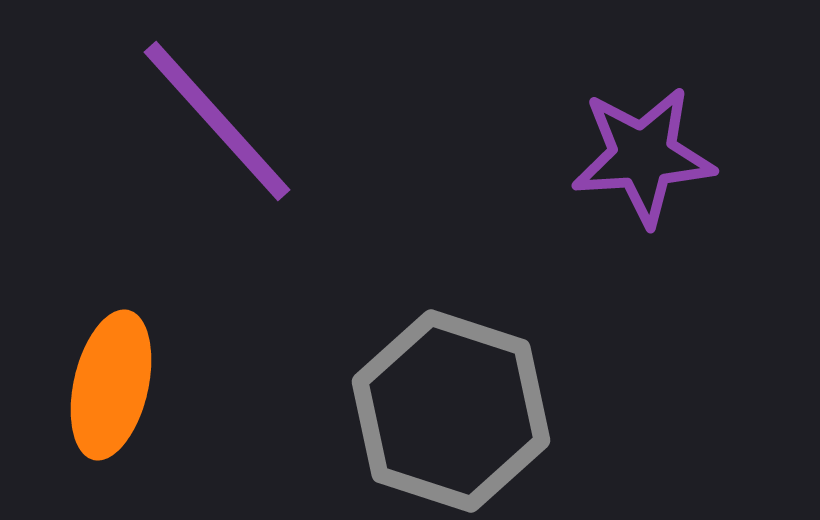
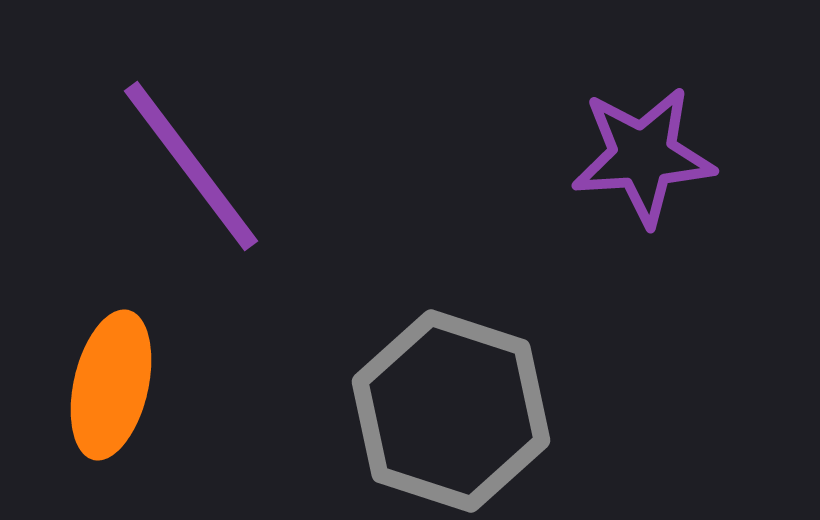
purple line: moved 26 px left, 45 px down; rotated 5 degrees clockwise
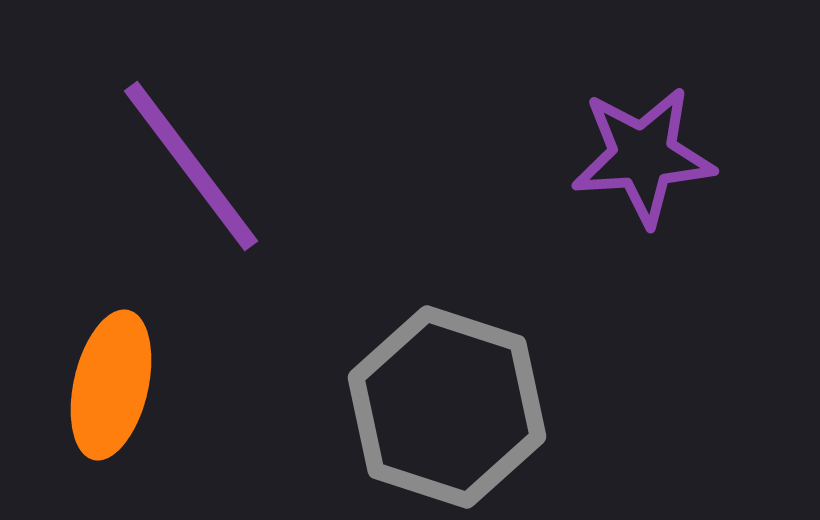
gray hexagon: moved 4 px left, 4 px up
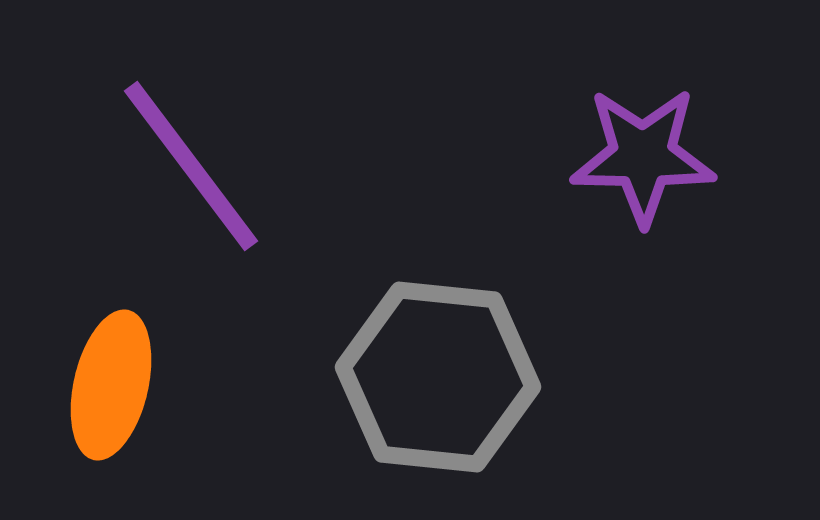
purple star: rotated 5 degrees clockwise
gray hexagon: moved 9 px left, 30 px up; rotated 12 degrees counterclockwise
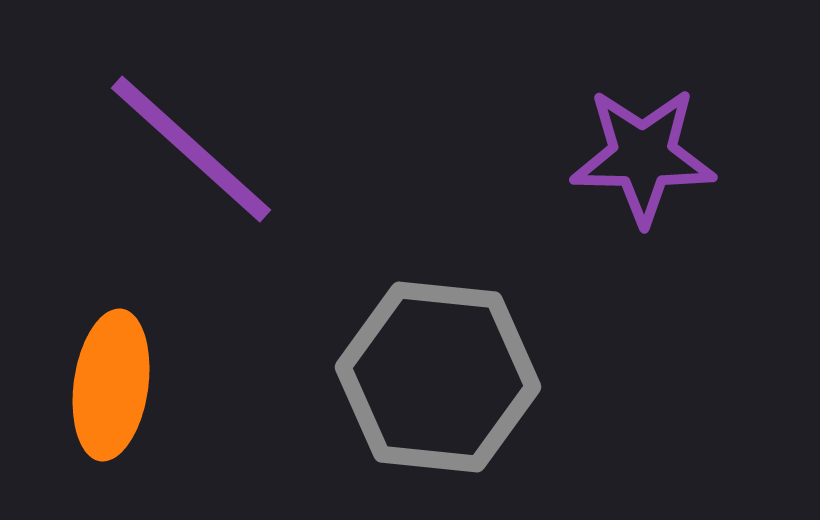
purple line: moved 17 px up; rotated 11 degrees counterclockwise
orange ellipse: rotated 5 degrees counterclockwise
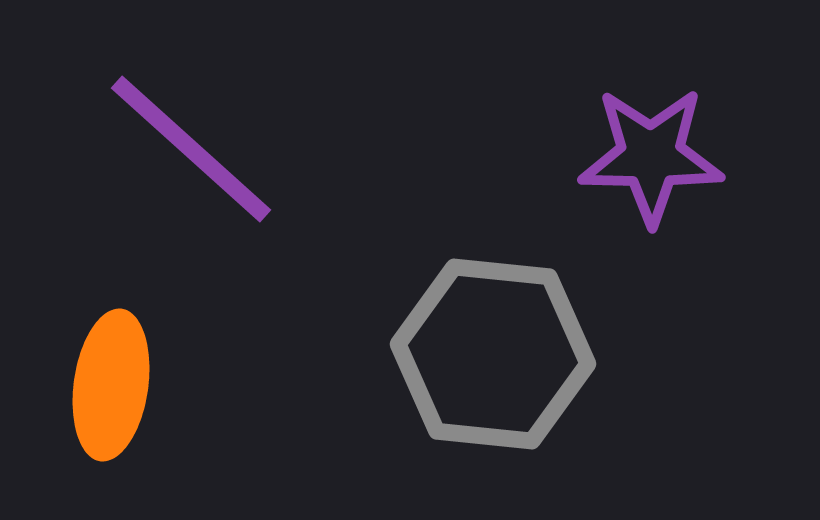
purple star: moved 8 px right
gray hexagon: moved 55 px right, 23 px up
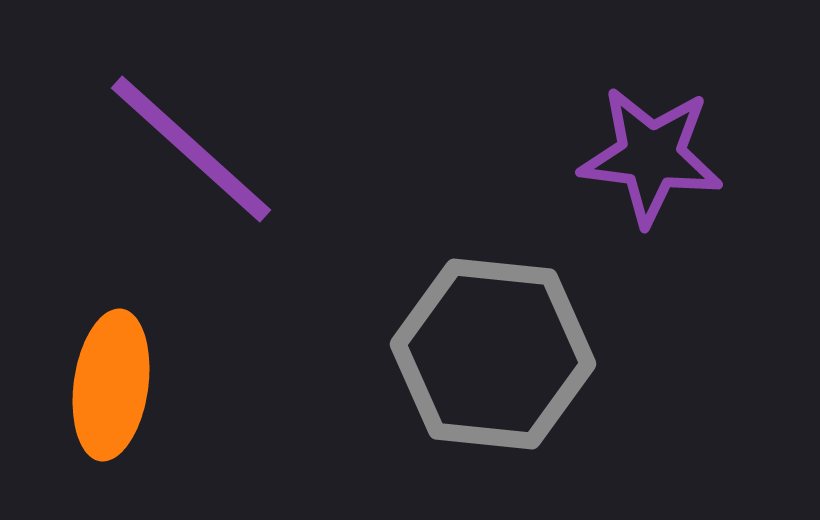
purple star: rotated 6 degrees clockwise
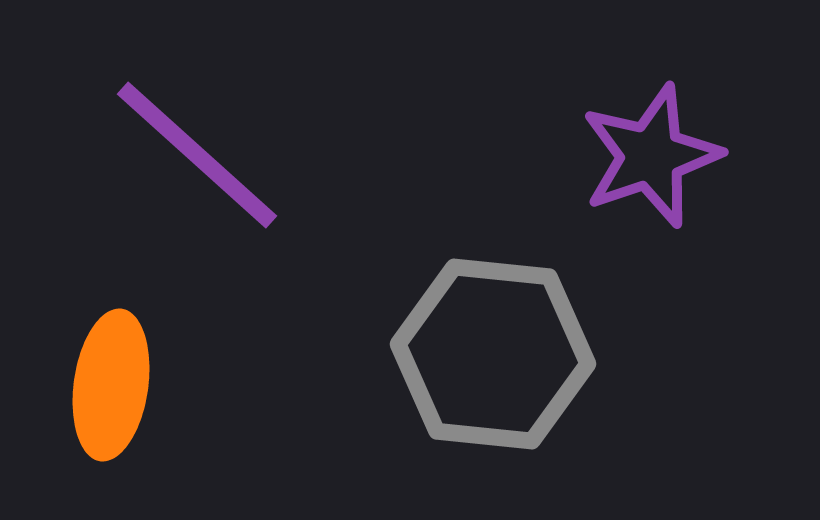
purple line: moved 6 px right, 6 px down
purple star: rotated 26 degrees counterclockwise
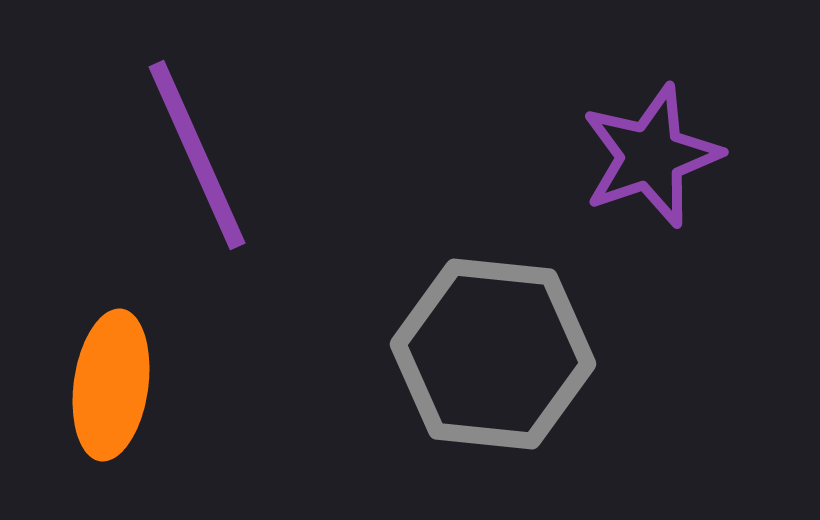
purple line: rotated 24 degrees clockwise
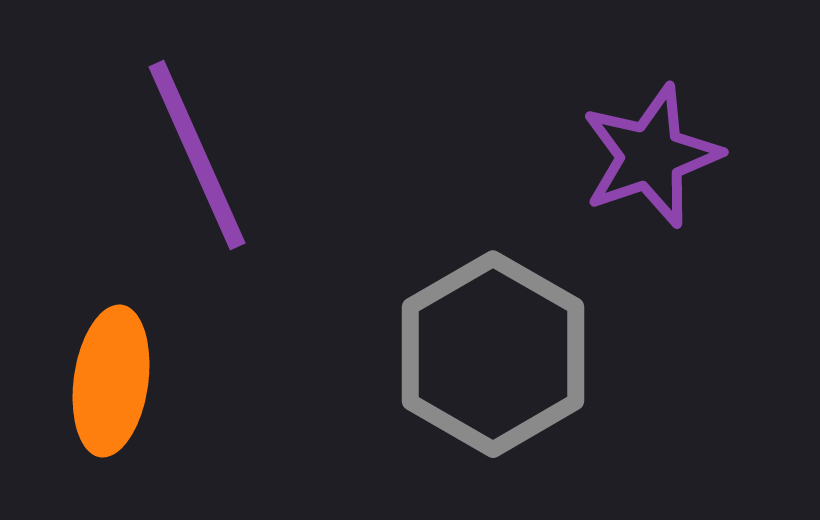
gray hexagon: rotated 24 degrees clockwise
orange ellipse: moved 4 px up
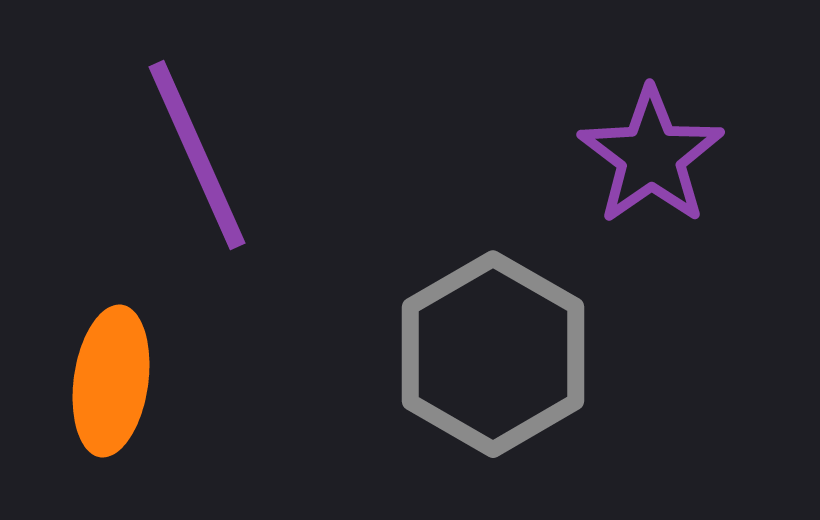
purple star: rotated 16 degrees counterclockwise
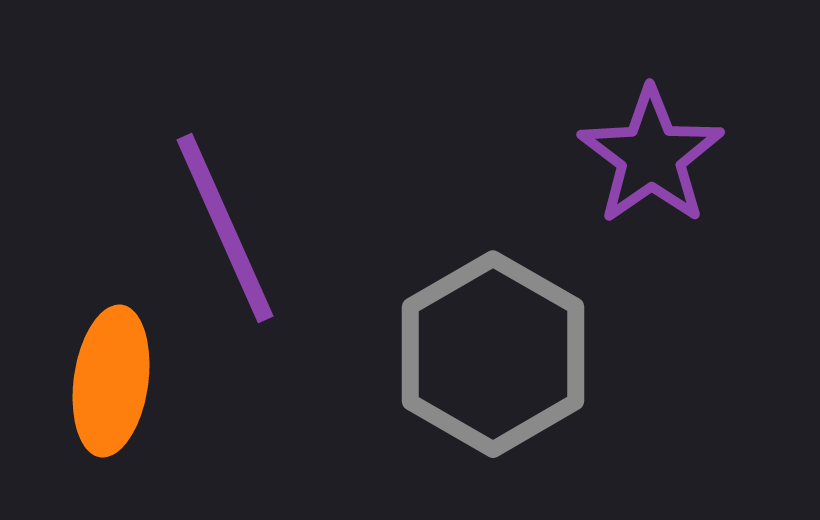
purple line: moved 28 px right, 73 px down
